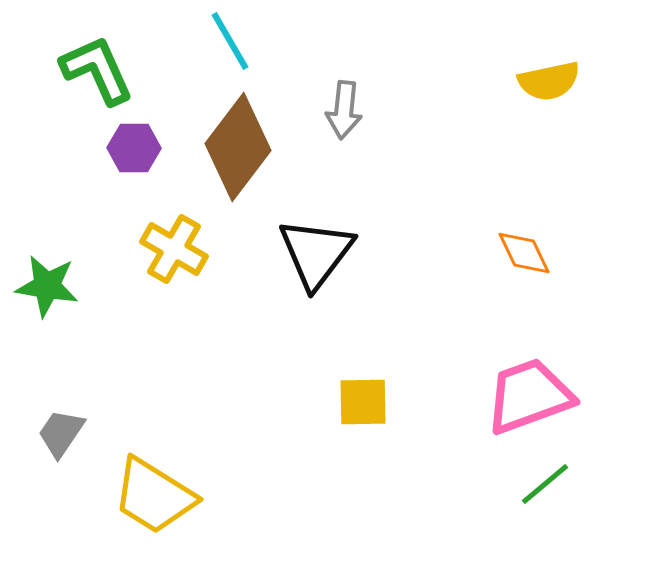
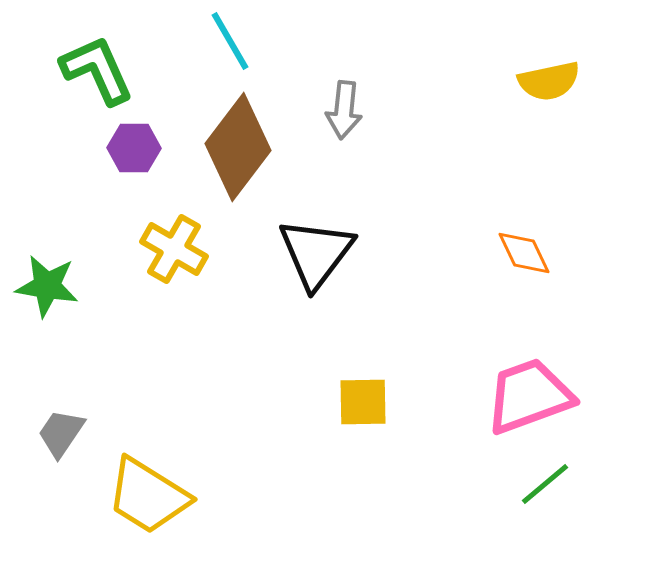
yellow trapezoid: moved 6 px left
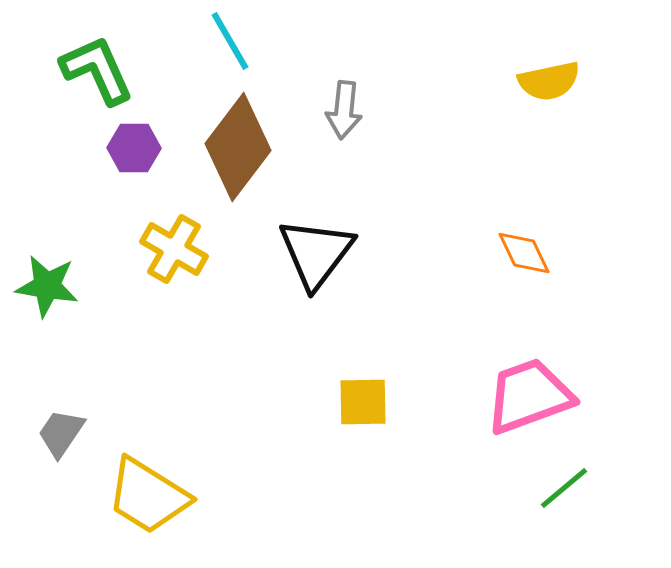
green line: moved 19 px right, 4 px down
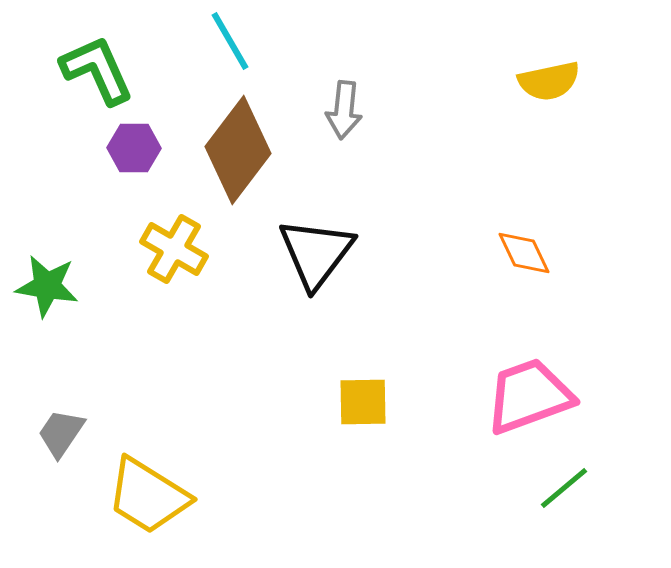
brown diamond: moved 3 px down
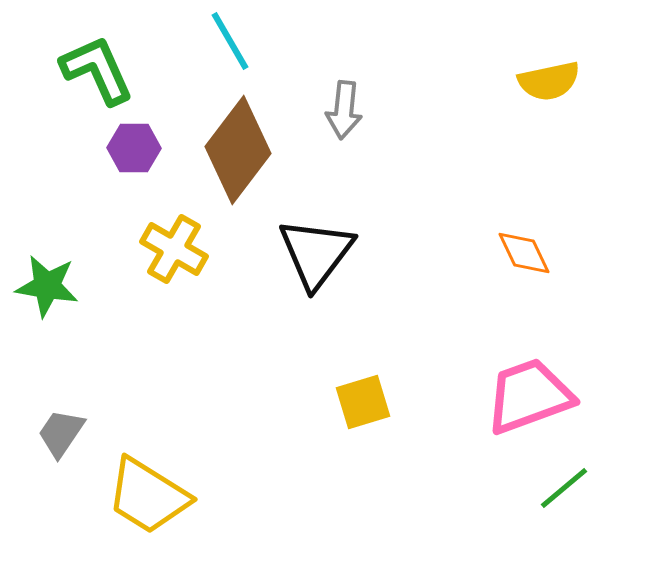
yellow square: rotated 16 degrees counterclockwise
